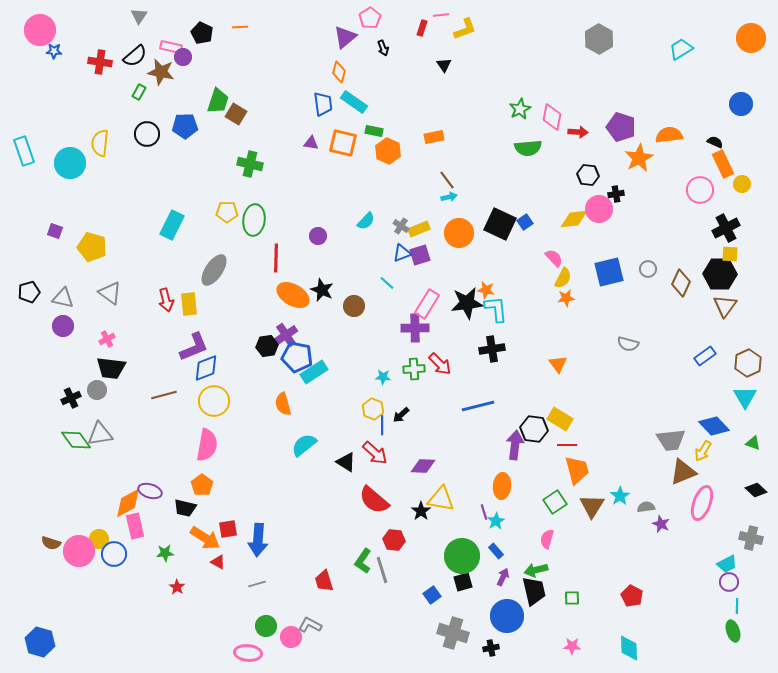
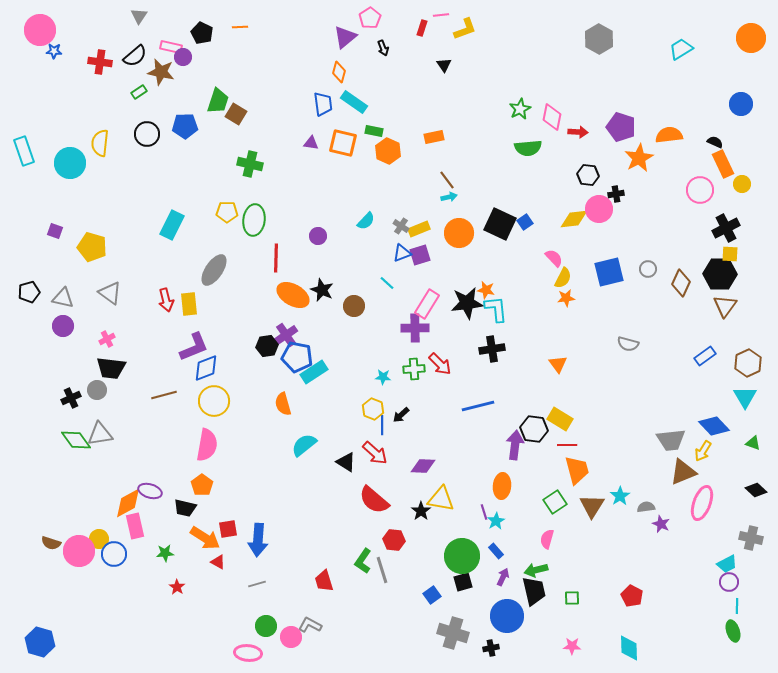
green rectangle at (139, 92): rotated 28 degrees clockwise
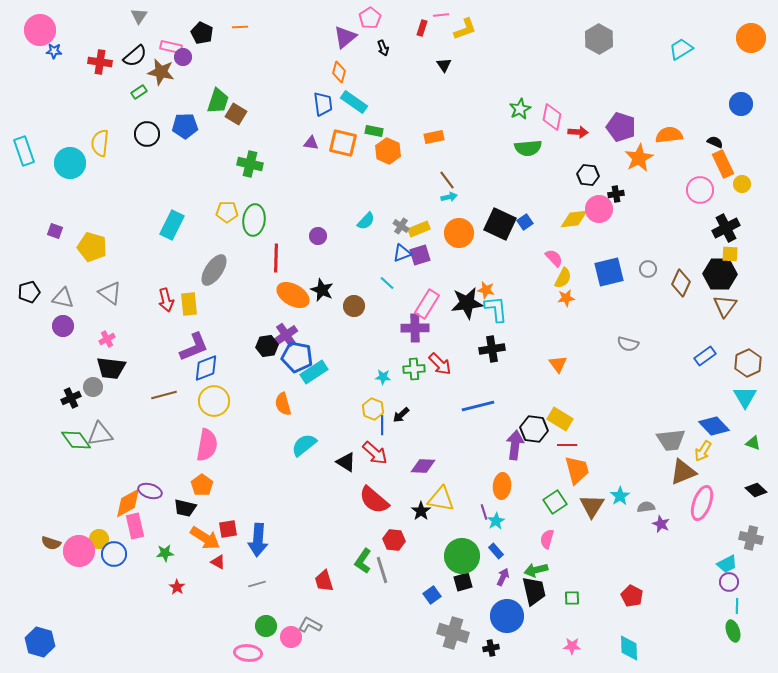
gray circle at (97, 390): moved 4 px left, 3 px up
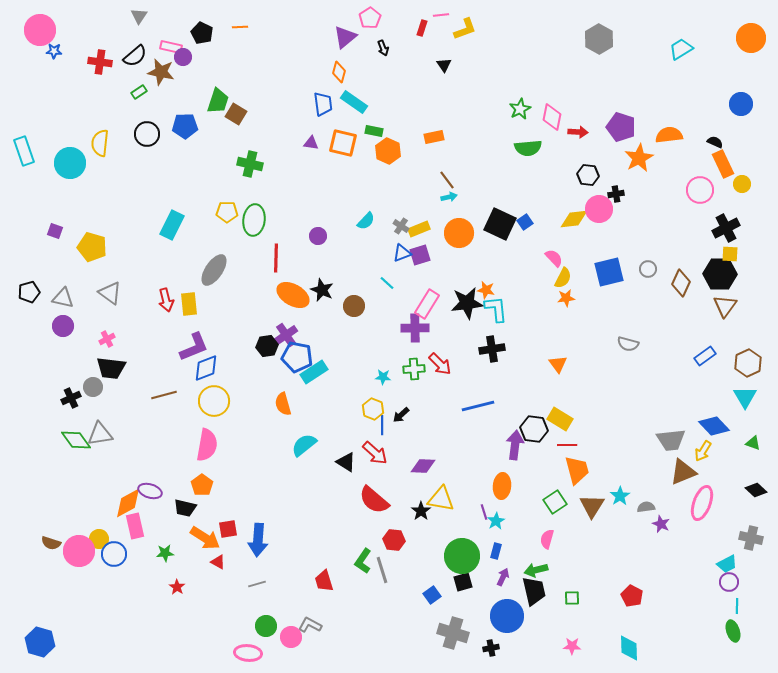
blue rectangle at (496, 551): rotated 56 degrees clockwise
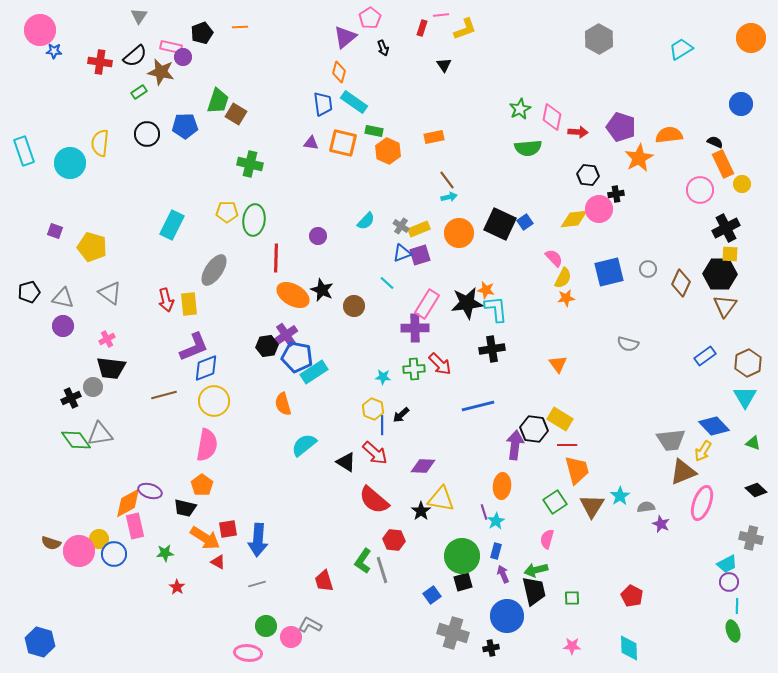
black pentagon at (202, 33): rotated 25 degrees clockwise
purple arrow at (503, 577): moved 3 px up; rotated 48 degrees counterclockwise
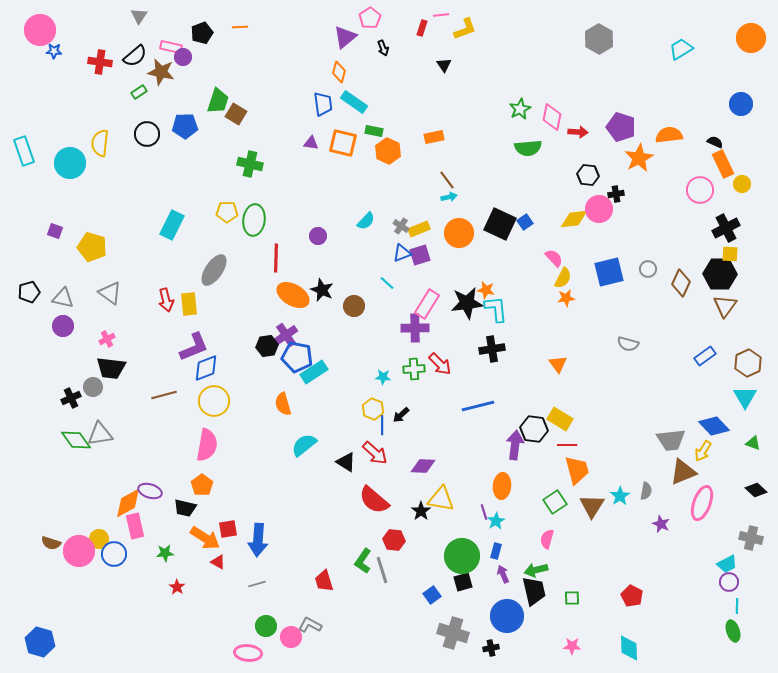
gray semicircle at (646, 507): moved 16 px up; rotated 108 degrees clockwise
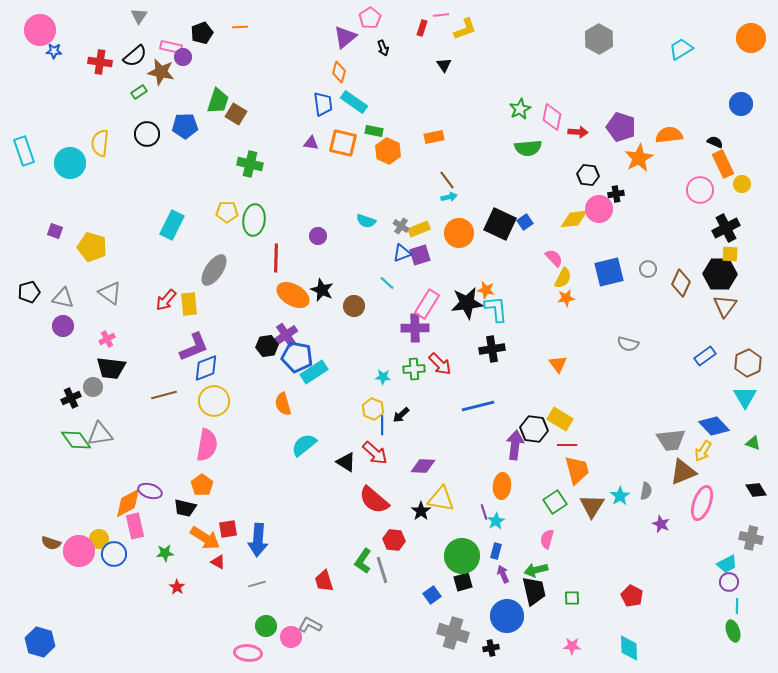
cyan semicircle at (366, 221): rotated 66 degrees clockwise
red arrow at (166, 300): rotated 55 degrees clockwise
black diamond at (756, 490): rotated 15 degrees clockwise
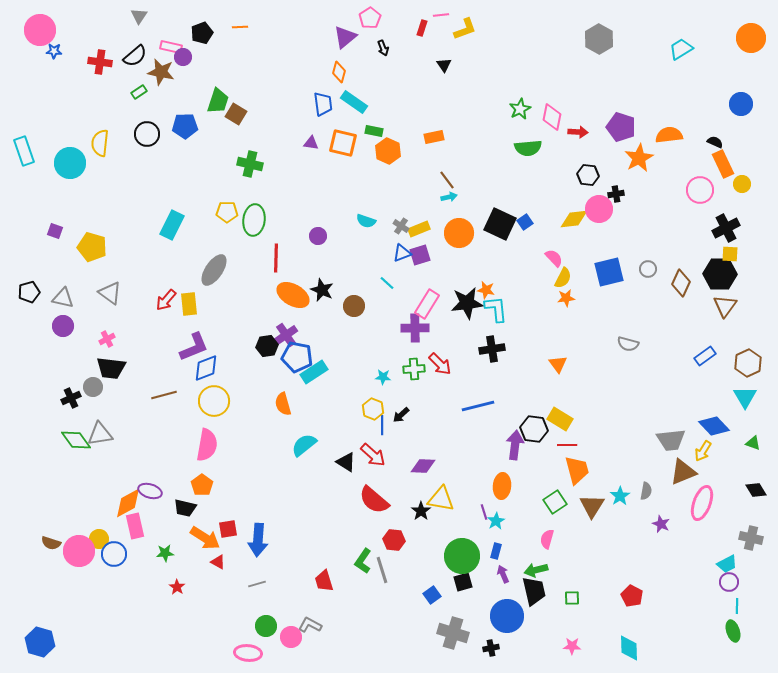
red arrow at (375, 453): moved 2 px left, 2 px down
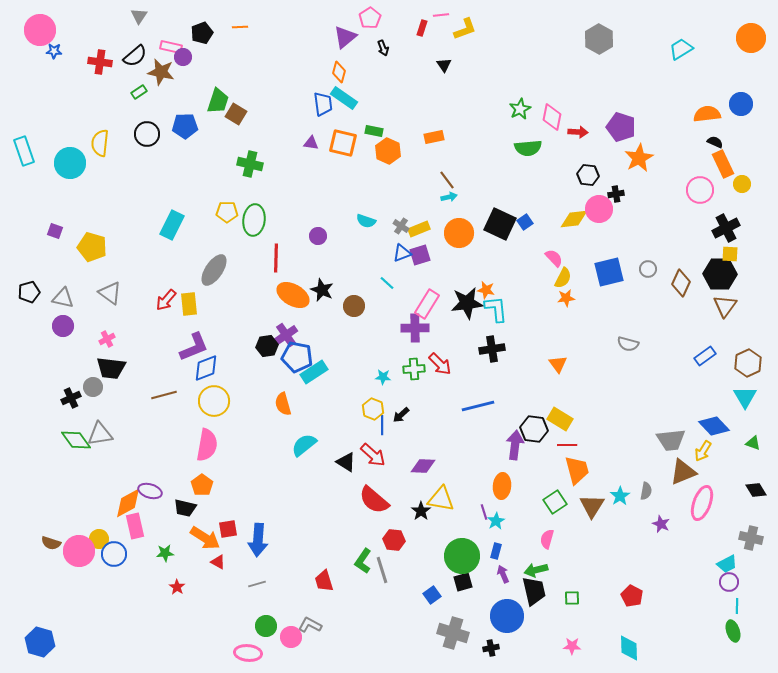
cyan rectangle at (354, 102): moved 10 px left, 4 px up
orange semicircle at (669, 135): moved 38 px right, 21 px up
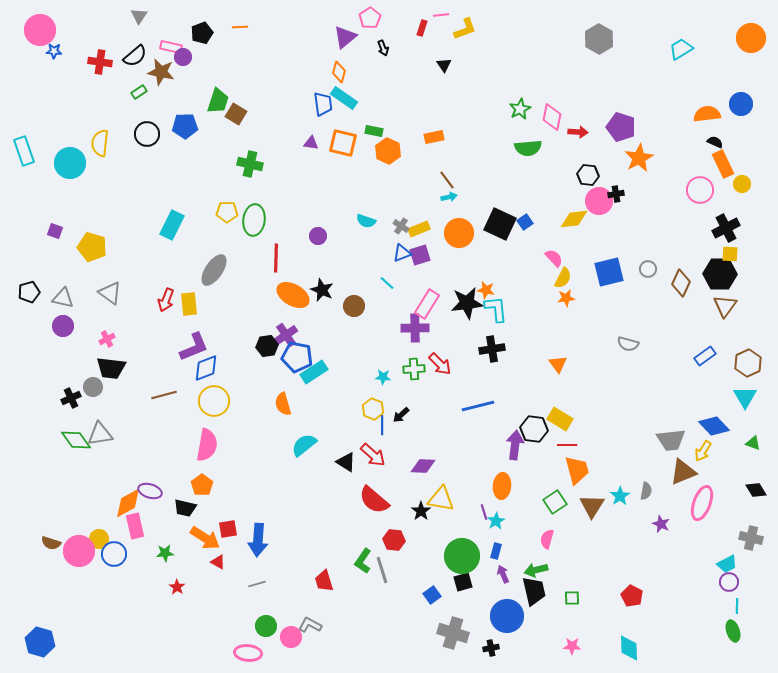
pink circle at (599, 209): moved 8 px up
red arrow at (166, 300): rotated 20 degrees counterclockwise
